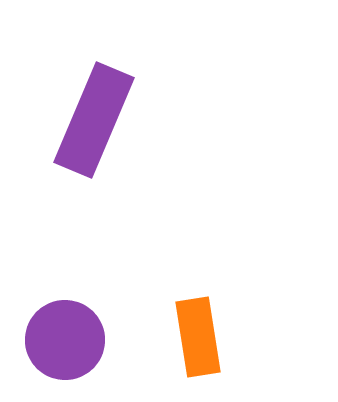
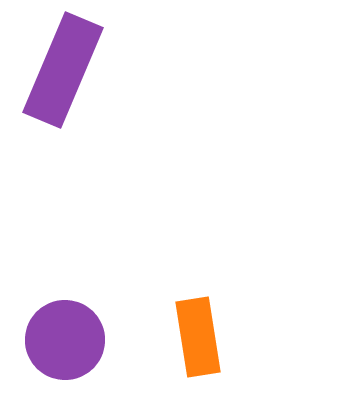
purple rectangle: moved 31 px left, 50 px up
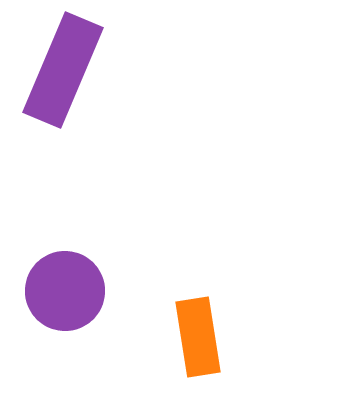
purple circle: moved 49 px up
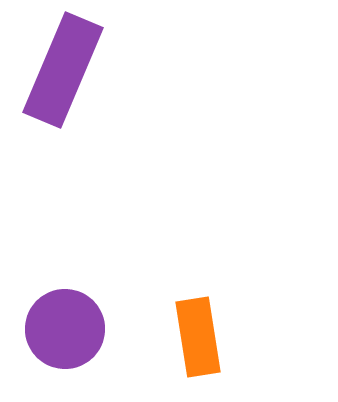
purple circle: moved 38 px down
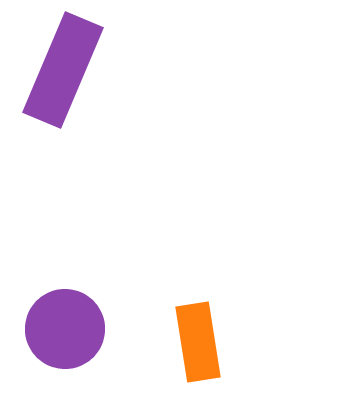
orange rectangle: moved 5 px down
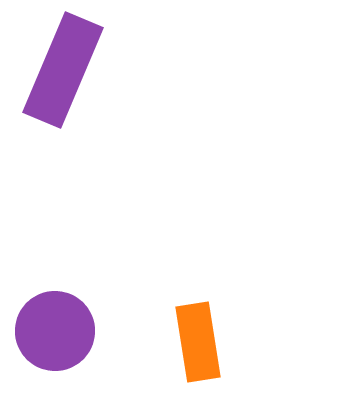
purple circle: moved 10 px left, 2 px down
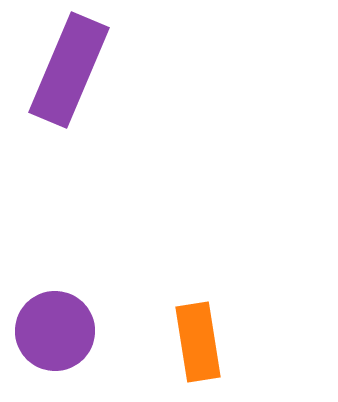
purple rectangle: moved 6 px right
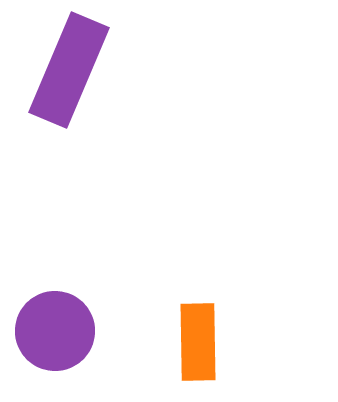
orange rectangle: rotated 8 degrees clockwise
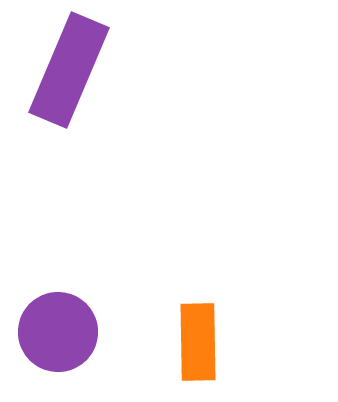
purple circle: moved 3 px right, 1 px down
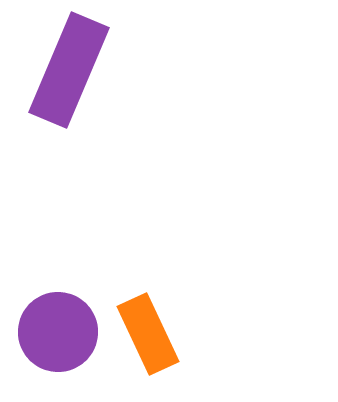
orange rectangle: moved 50 px left, 8 px up; rotated 24 degrees counterclockwise
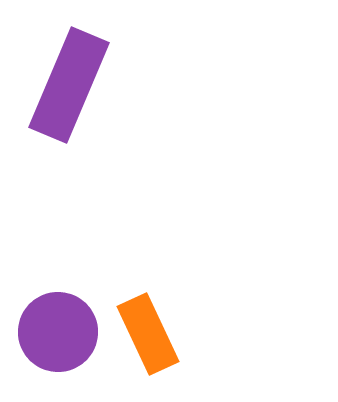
purple rectangle: moved 15 px down
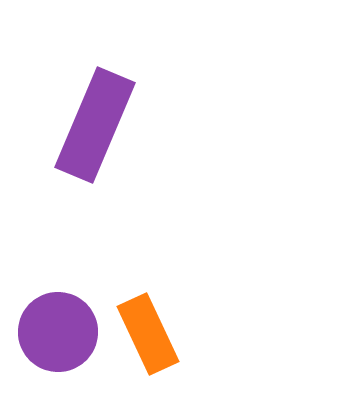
purple rectangle: moved 26 px right, 40 px down
